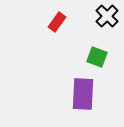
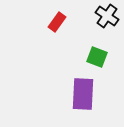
black cross: rotated 10 degrees counterclockwise
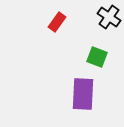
black cross: moved 2 px right, 1 px down
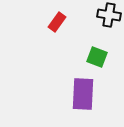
black cross: moved 2 px up; rotated 25 degrees counterclockwise
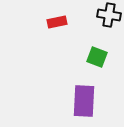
red rectangle: rotated 42 degrees clockwise
purple rectangle: moved 1 px right, 7 px down
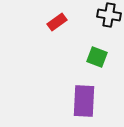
red rectangle: rotated 24 degrees counterclockwise
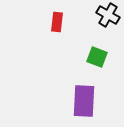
black cross: moved 1 px left; rotated 20 degrees clockwise
red rectangle: rotated 48 degrees counterclockwise
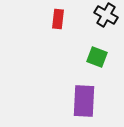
black cross: moved 2 px left
red rectangle: moved 1 px right, 3 px up
